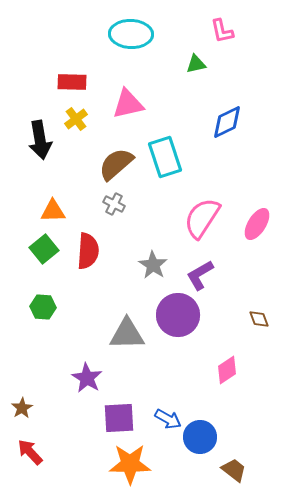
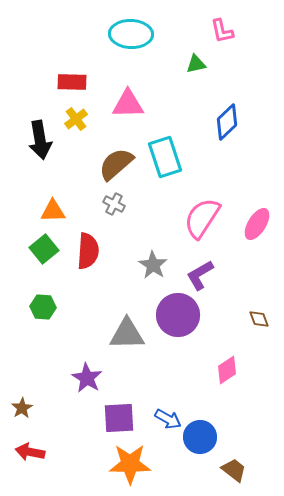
pink triangle: rotated 12 degrees clockwise
blue diamond: rotated 18 degrees counterclockwise
red arrow: rotated 36 degrees counterclockwise
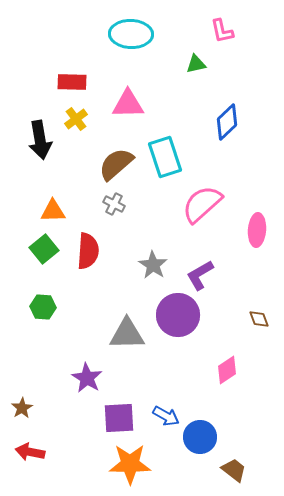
pink semicircle: moved 14 px up; rotated 15 degrees clockwise
pink ellipse: moved 6 px down; rotated 28 degrees counterclockwise
blue arrow: moved 2 px left, 3 px up
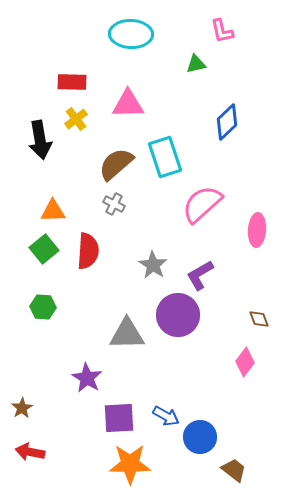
pink diamond: moved 18 px right, 8 px up; rotated 20 degrees counterclockwise
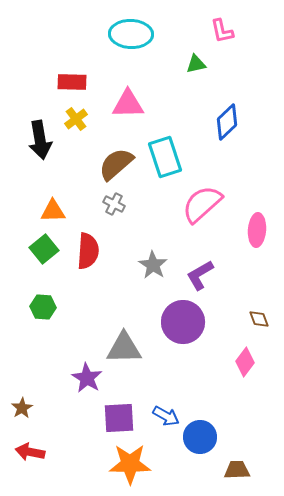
purple circle: moved 5 px right, 7 px down
gray triangle: moved 3 px left, 14 px down
brown trapezoid: moved 3 px right; rotated 40 degrees counterclockwise
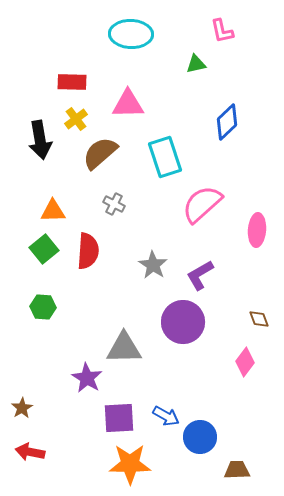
brown semicircle: moved 16 px left, 11 px up
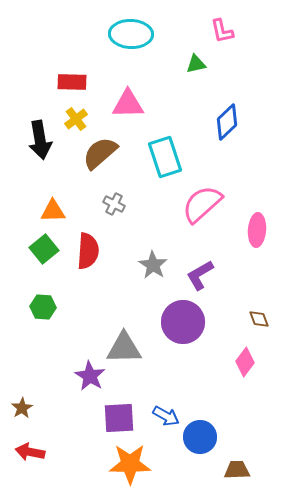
purple star: moved 3 px right, 2 px up
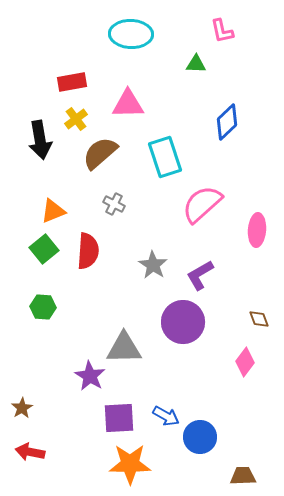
green triangle: rotated 15 degrees clockwise
red rectangle: rotated 12 degrees counterclockwise
orange triangle: rotated 20 degrees counterclockwise
brown trapezoid: moved 6 px right, 6 px down
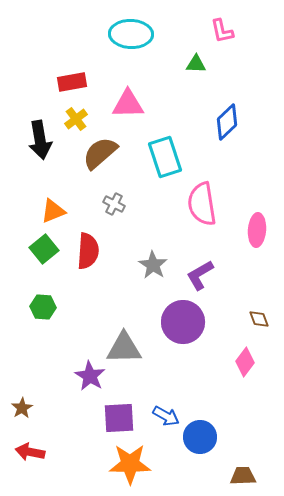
pink semicircle: rotated 57 degrees counterclockwise
